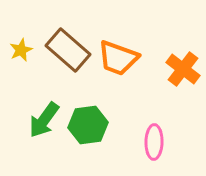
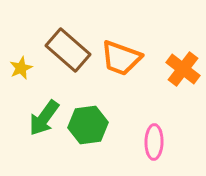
yellow star: moved 18 px down
orange trapezoid: moved 3 px right
green arrow: moved 2 px up
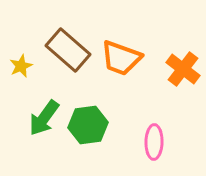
yellow star: moved 2 px up
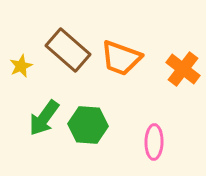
green hexagon: rotated 12 degrees clockwise
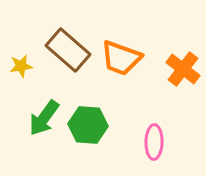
yellow star: rotated 15 degrees clockwise
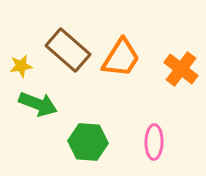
orange trapezoid: rotated 78 degrees counterclockwise
orange cross: moved 2 px left
green arrow: moved 6 px left, 14 px up; rotated 105 degrees counterclockwise
green hexagon: moved 17 px down
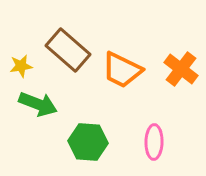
orange trapezoid: moved 1 px right, 12 px down; rotated 84 degrees clockwise
